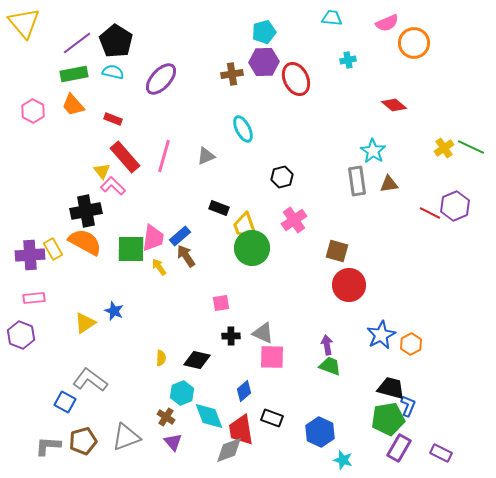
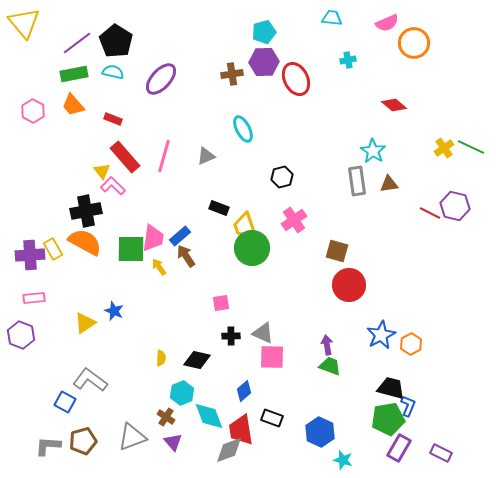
purple hexagon at (455, 206): rotated 24 degrees counterclockwise
gray triangle at (126, 437): moved 6 px right
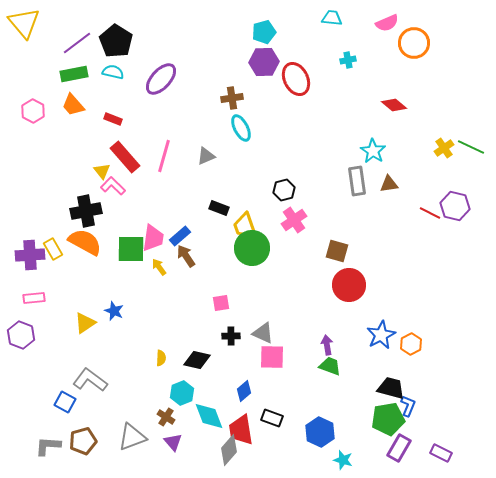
brown cross at (232, 74): moved 24 px down
cyan ellipse at (243, 129): moved 2 px left, 1 px up
black hexagon at (282, 177): moved 2 px right, 13 px down
gray diamond at (229, 450): rotated 28 degrees counterclockwise
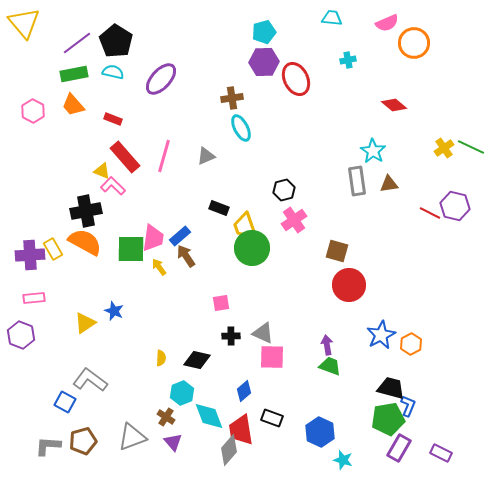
yellow triangle at (102, 171): rotated 30 degrees counterclockwise
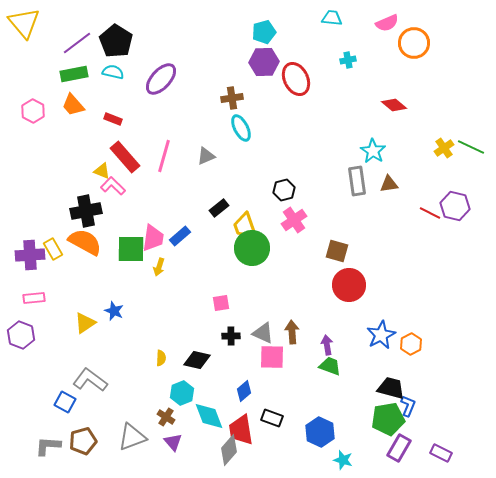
black rectangle at (219, 208): rotated 60 degrees counterclockwise
brown arrow at (186, 256): moved 106 px right, 76 px down; rotated 30 degrees clockwise
yellow arrow at (159, 267): rotated 126 degrees counterclockwise
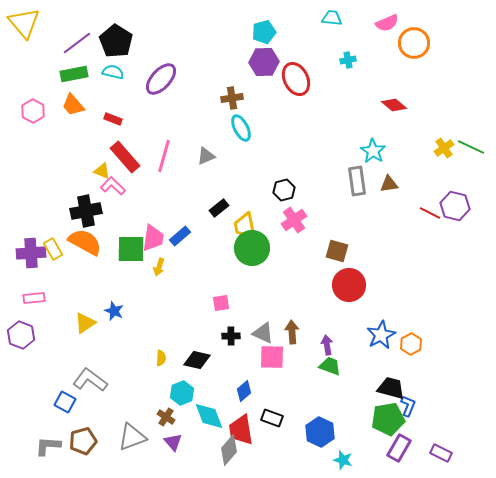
yellow trapezoid at (245, 226): rotated 8 degrees clockwise
purple cross at (30, 255): moved 1 px right, 2 px up
